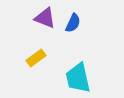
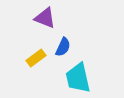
blue semicircle: moved 10 px left, 24 px down
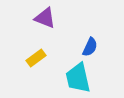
blue semicircle: moved 27 px right
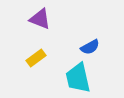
purple triangle: moved 5 px left, 1 px down
blue semicircle: rotated 36 degrees clockwise
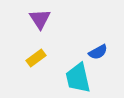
purple triangle: rotated 35 degrees clockwise
blue semicircle: moved 8 px right, 5 px down
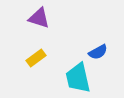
purple triangle: moved 1 px left, 1 px up; rotated 40 degrees counterclockwise
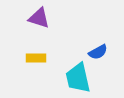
yellow rectangle: rotated 36 degrees clockwise
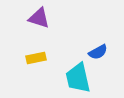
yellow rectangle: rotated 12 degrees counterclockwise
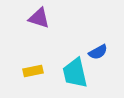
yellow rectangle: moved 3 px left, 13 px down
cyan trapezoid: moved 3 px left, 5 px up
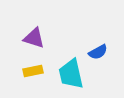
purple triangle: moved 5 px left, 20 px down
cyan trapezoid: moved 4 px left, 1 px down
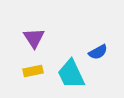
purple triangle: rotated 40 degrees clockwise
cyan trapezoid: rotated 12 degrees counterclockwise
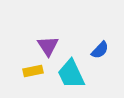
purple triangle: moved 14 px right, 8 px down
blue semicircle: moved 2 px right, 2 px up; rotated 18 degrees counterclockwise
